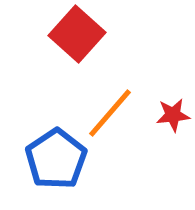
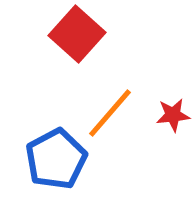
blue pentagon: rotated 6 degrees clockwise
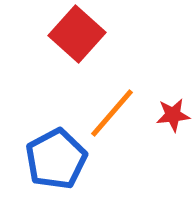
orange line: moved 2 px right
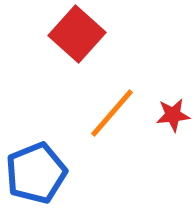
blue pentagon: moved 20 px left, 14 px down; rotated 6 degrees clockwise
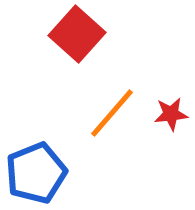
red star: moved 2 px left, 1 px up
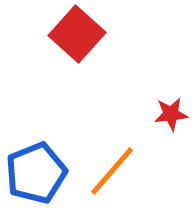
orange line: moved 58 px down
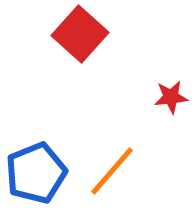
red square: moved 3 px right
red star: moved 17 px up
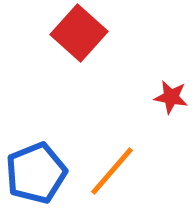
red square: moved 1 px left, 1 px up
red star: rotated 16 degrees clockwise
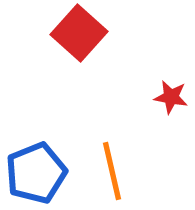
orange line: rotated 54 degrees counterclockwise
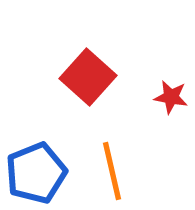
red square: moved 9 px right, 44 px down
